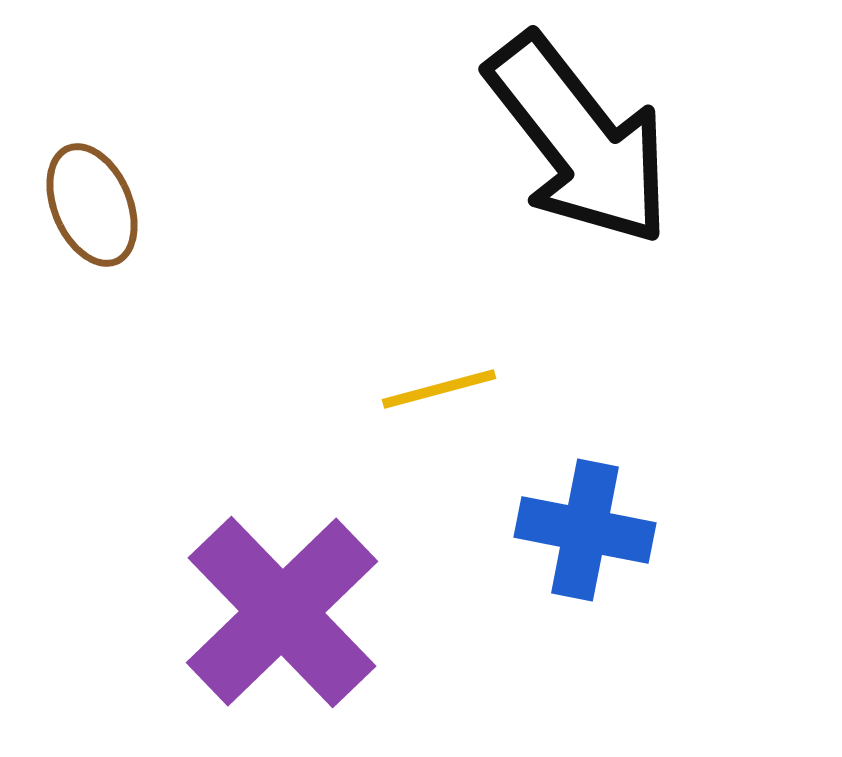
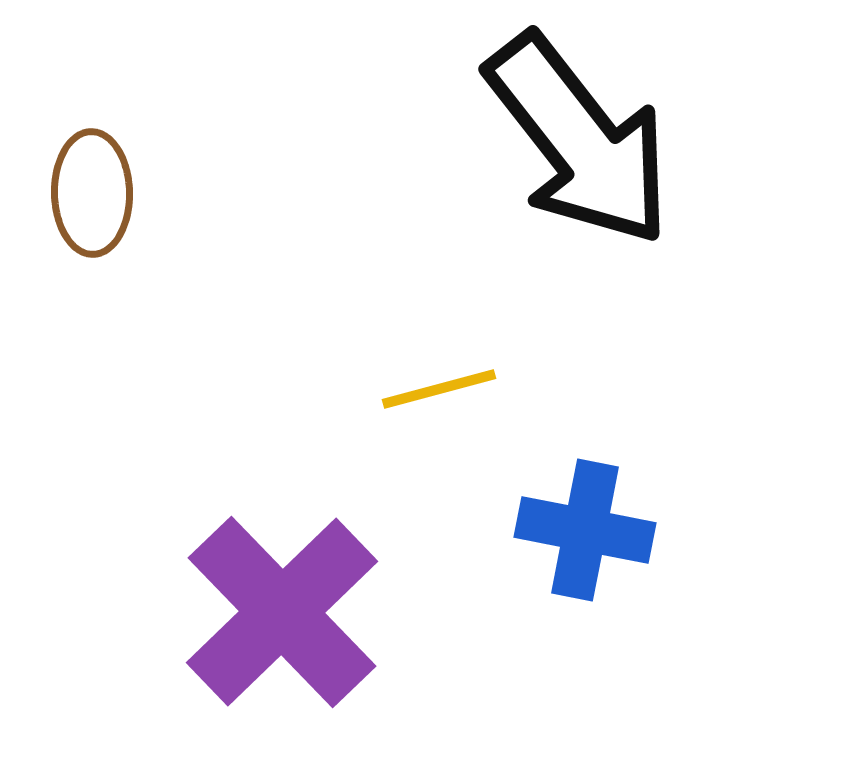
brown ellipse: moved 12 px up; rotated 22 degrees clockwise
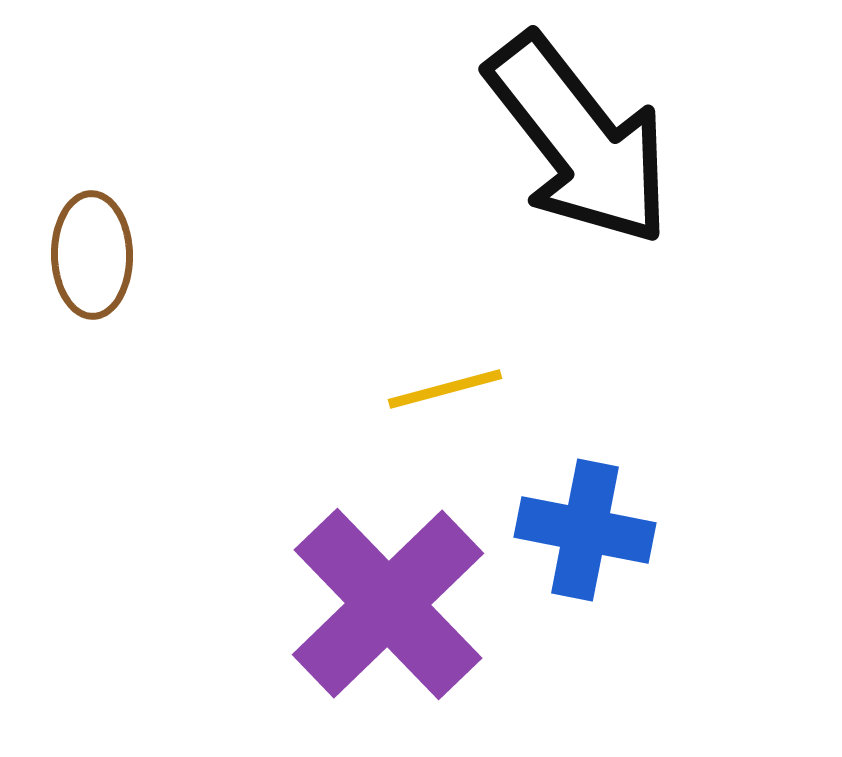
brown ellipse: moved 62 px down
yellow line: moved 6 px right
purple cross: moved 106 px right, 8 px up
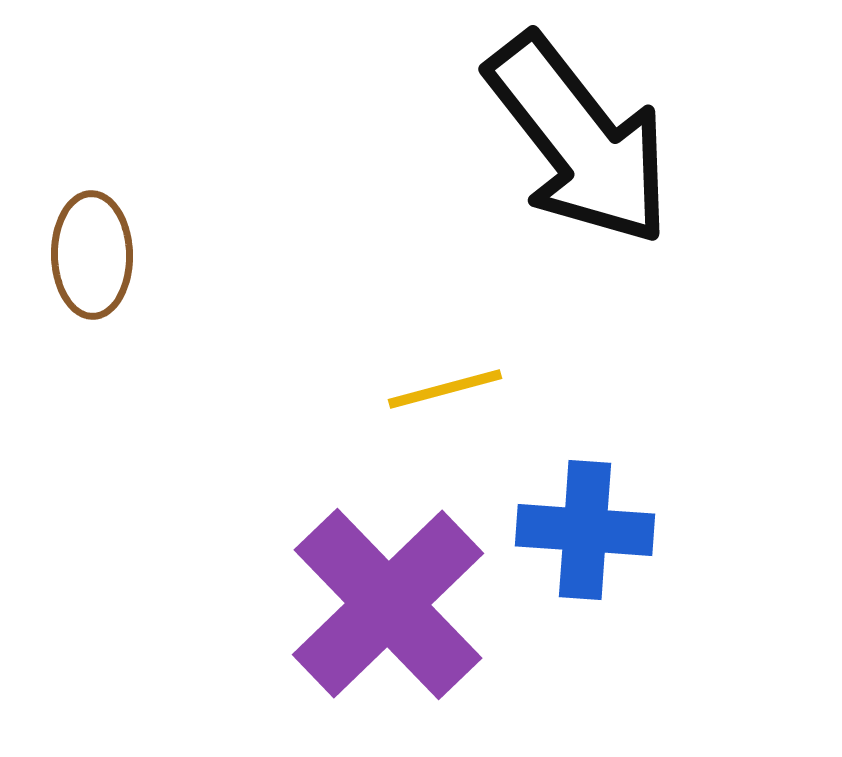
blue cross: rotated 7 degrees counterclockwise
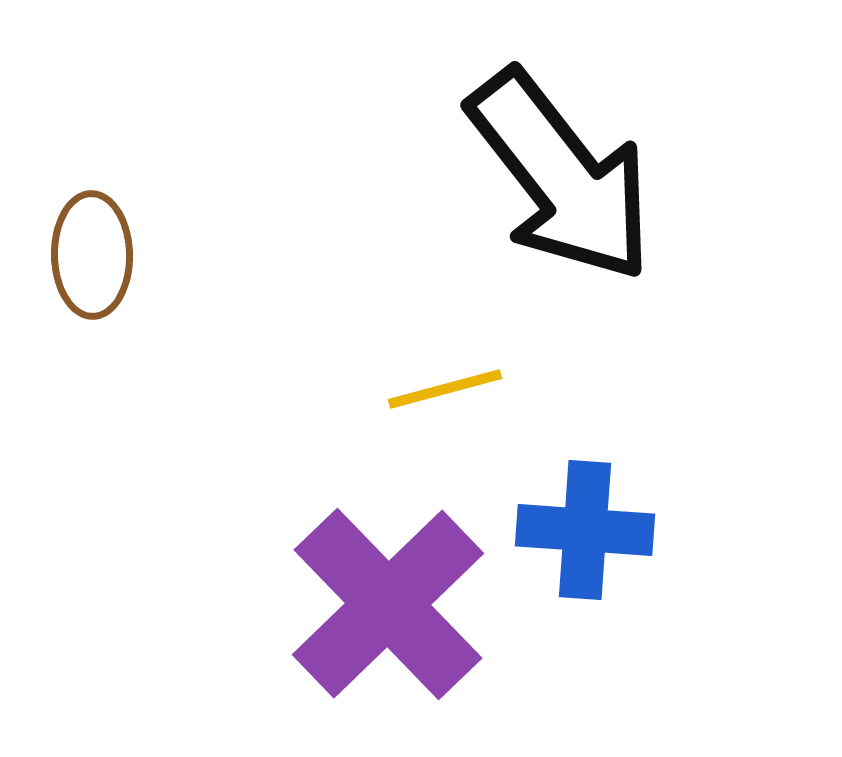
black arrow: moved 18 px left, 36 px down
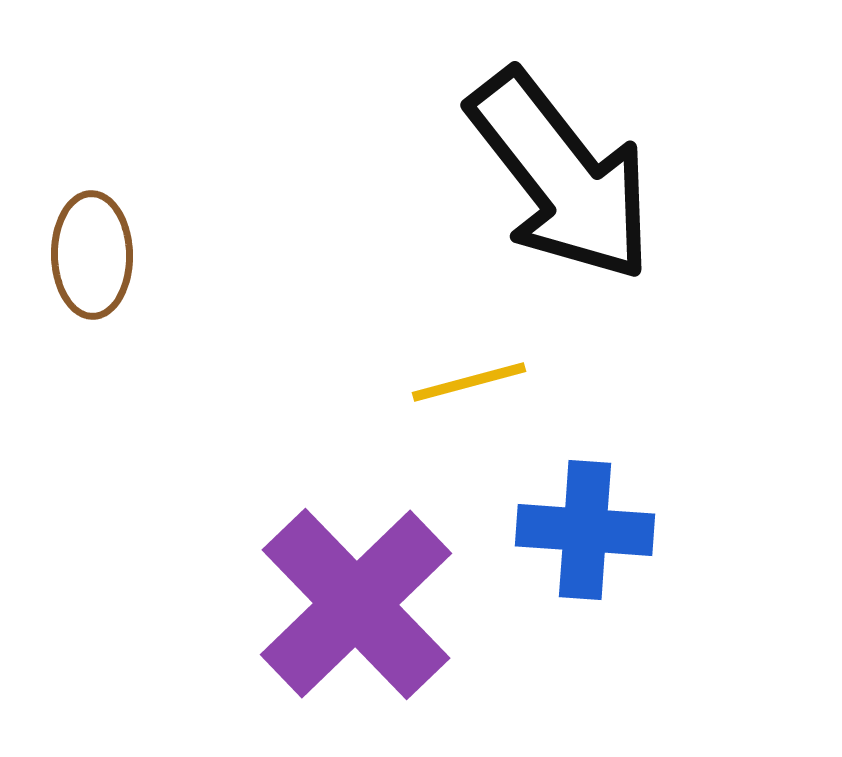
yellow line: moved 24 px right, 7 px up
purple cross: moved 32 px left
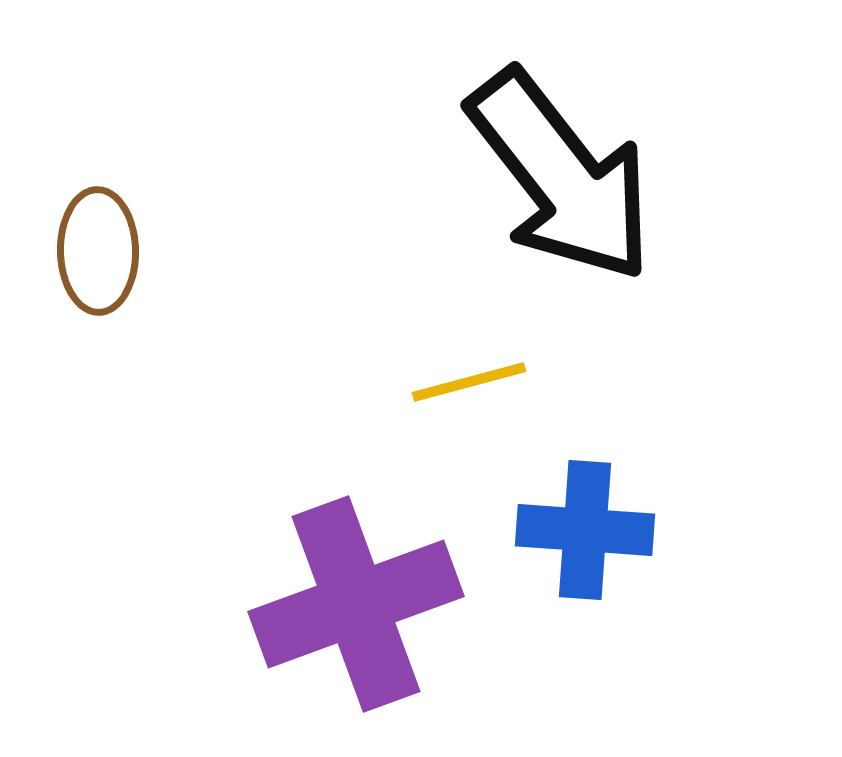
brown ellipse: moved 6 px right, 4 px up
purple cross: rotated 24 degrees clockwise
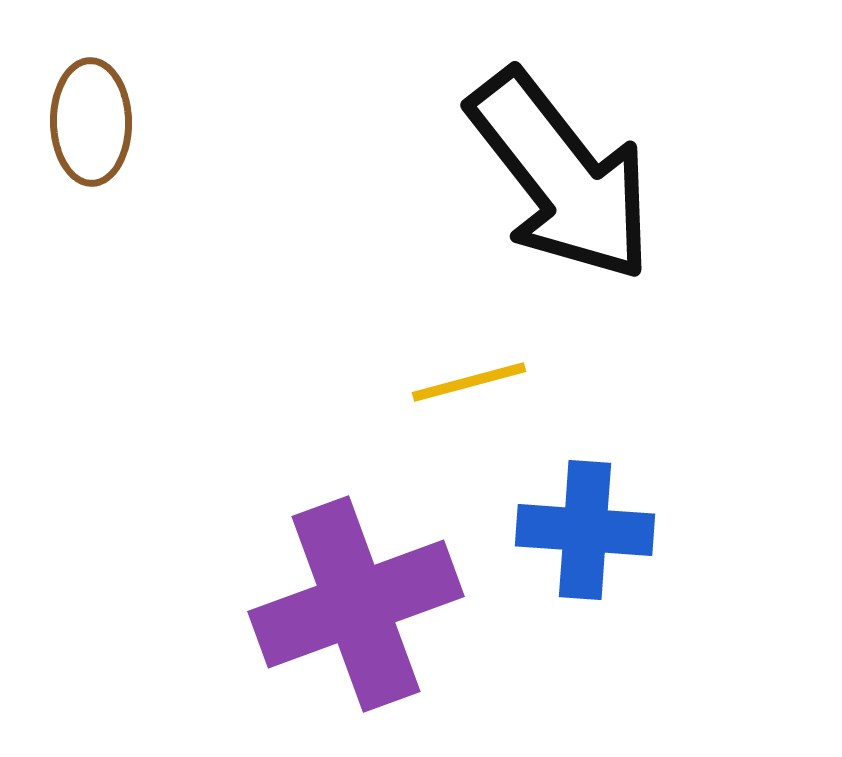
brown ellipse: moved 7 px left, 129 px up
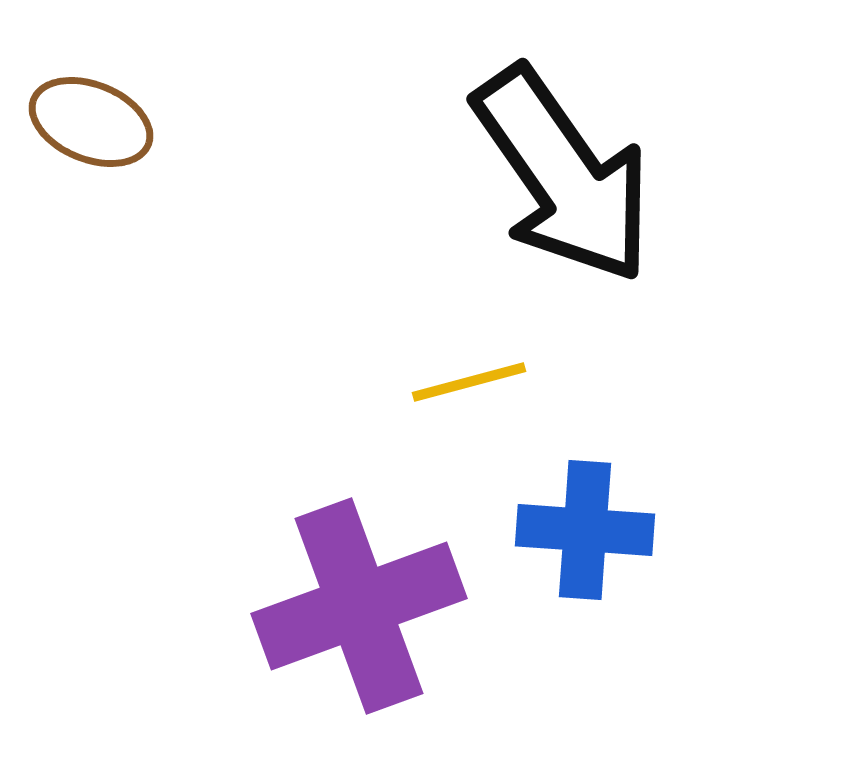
brown ellipse: rotated 67 degrees counterclockwise
black arrow: moved 2 px right, 1 px up; rotated 3 degrees clockwise
purple cross: moved 3 px right, 2 px down
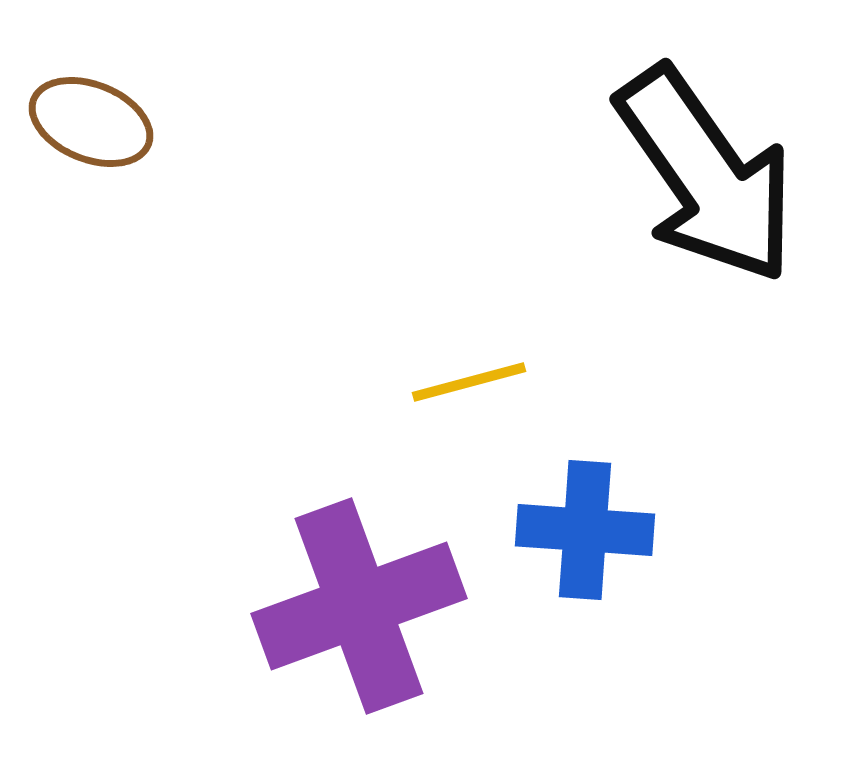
black arrow: moved 143 px right
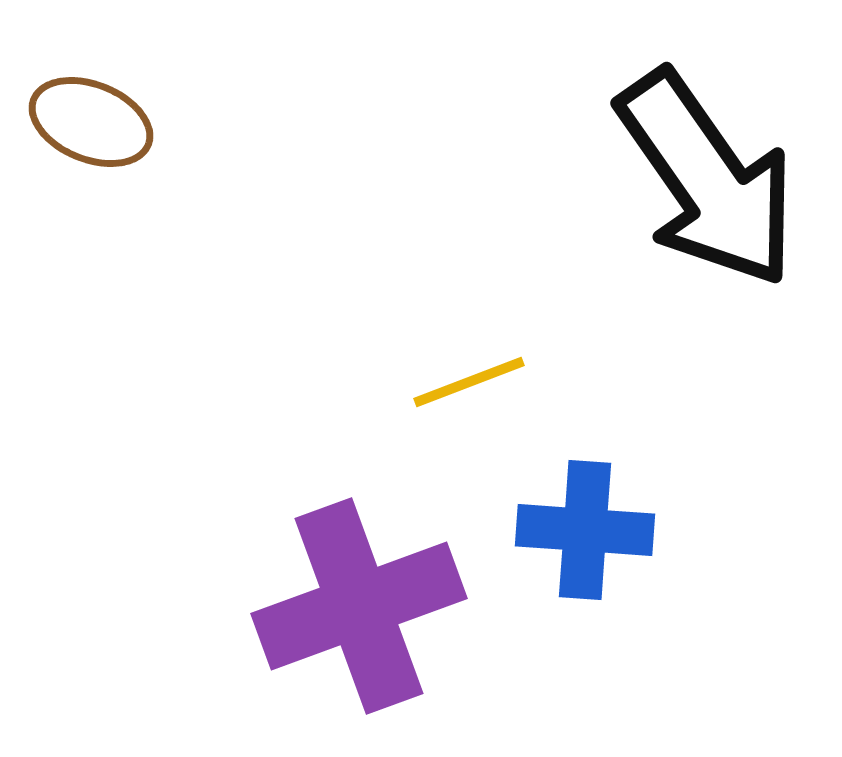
black arrow: moved 1 px right, 4 px down
yellow line: rotated 6 degrees counterclockwise
